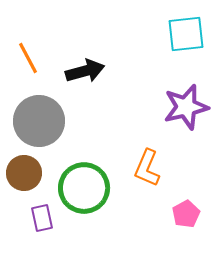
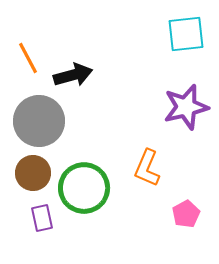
black arrow: moved 12 px left, 4 px down
brown circle: moved 9 px right
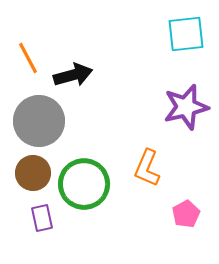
green circle: moved 4 px up
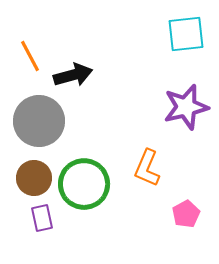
orange line: moved 2 px right, 2 px up
brown circle: moved 1 px right, 5 px down
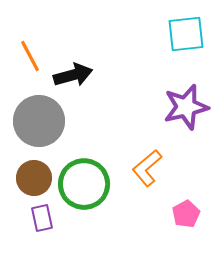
orange L-shape: rotated 27 degrees clockwise
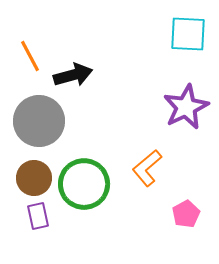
cyan square: moved 2 px right; rotated 9 degrees clockwise
purple star: rotated 12 degrees counterclockwise
purple rectangle: moved 4 px left, 2 px up
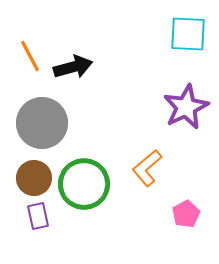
black arrow: moved 8 px up
gray circle: moved 3 px right, 2 px down
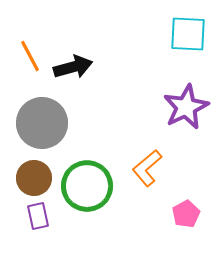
green circle: moved 3 px right, 2 px down
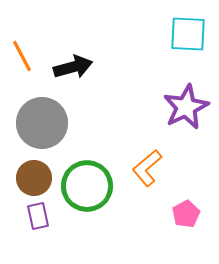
orange line: moved 8 px left
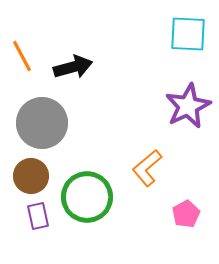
purple star: moved 2 px right, 1 px up
brown circle: moved 3 px left, 2 px up
green circle: moved 11 px down
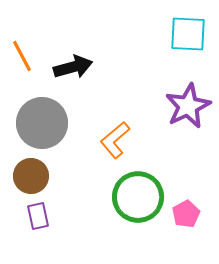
orange L-shape: moved 32 px left, 28 px up
green circle: moved 51 px right
